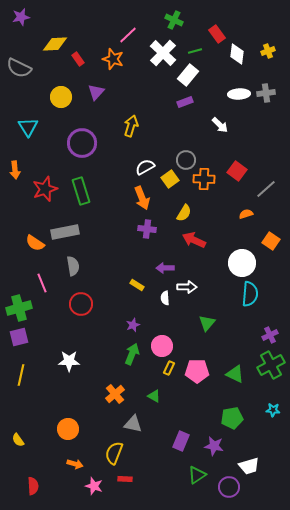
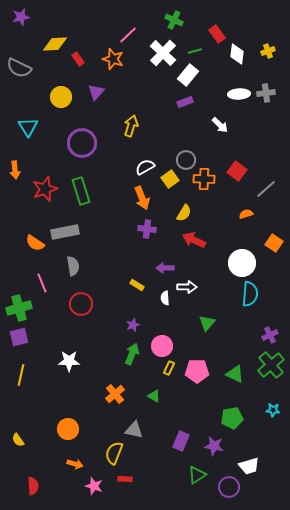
orange square at (271, 241): moved 3 px right, 2 px down
green cross at (271, 365): rotated 12 degrees counterclockwise
gray triangle at (133, 424): moved 1 px right, 6 px down
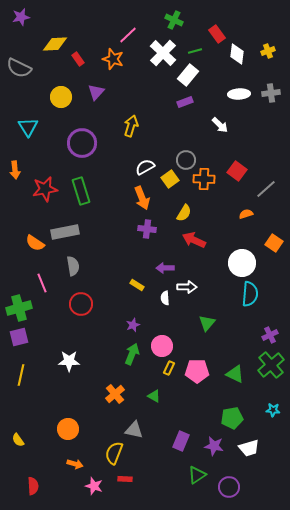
gray cross at (266, 93): moved 5 px right
red star at (45, 189): rotated 10 degrees clockwise
white trapezoid at (249, 466): moved 18 px up
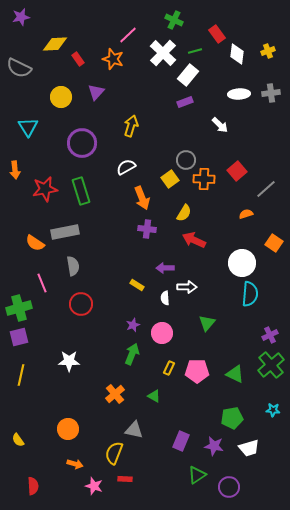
white semicircle at (145, 167): moved 19 px left
red square at (237, 171): rotated 12 degrees clockwise
pink circle at (162, 346): moved 13 px up
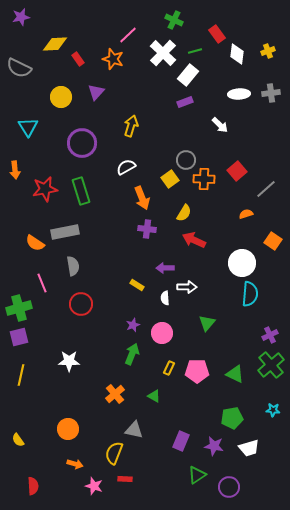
orange square at (274, 243): moved 1 px left, 2 px up
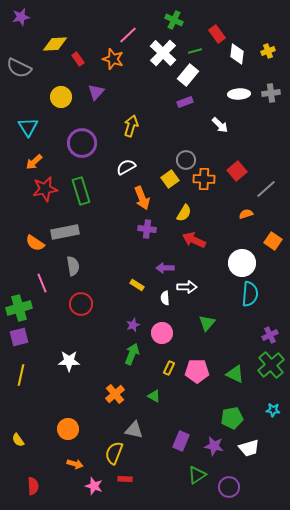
orange arrow at (15, 170): moved 19 px right, 8 px up; rotated 54 degrees clockwise
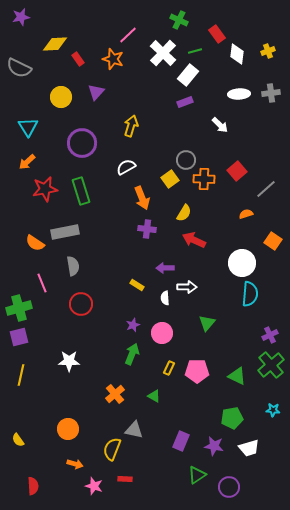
green cross at (174, 20): moved 5 px right
orange arrow at (34, 162): moved 7 px left
green triangle at (235, 374): moved 2 px right, 2 px down
yellow semicircle at (114, 453): moved 2 px left, 4 px up
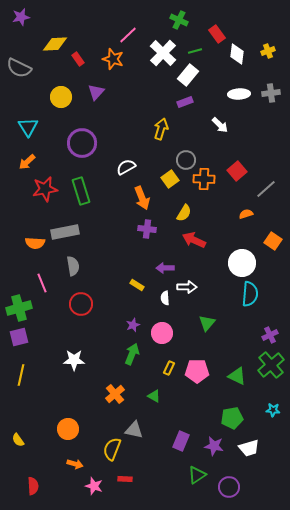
yellow arrow at (131, 126): moved 30 px right, 3 px down
orange semicircle at (35, 243): rotated 30 degrees counterclockwise
white star at (69, 361): moved 5 px right, 1 px up
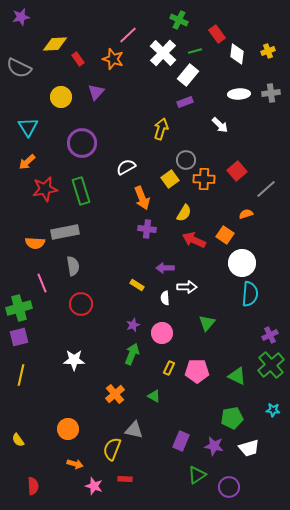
orange square at (273, 241): moved 48 px left, 6 px up
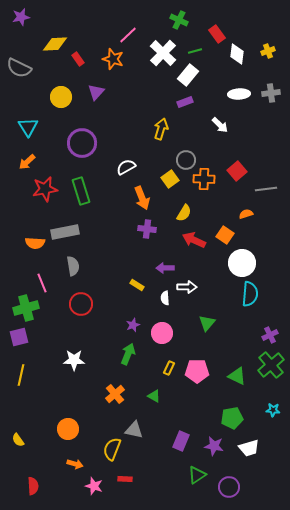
gray line at (266, 189): rotated 35 degrees clockwise
green cross at (19, 308): moved 7 px right
green arrow at (132, 354): moved 4 px left
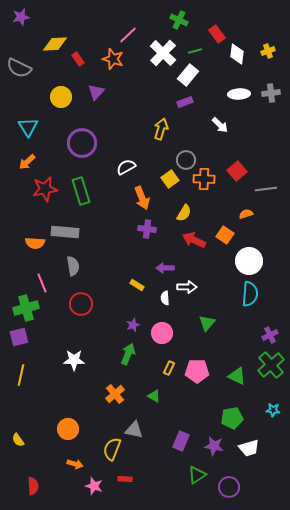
gray rectangle at (65, 232): rotated 16 degrees clockwise
white circle at (242, 263): moved 7 px right, 2 px up
